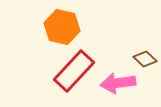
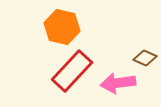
brown diamond: moved 1 px up; rotated 20 degrees counterclockwise
red rectangle: moved 2 px left
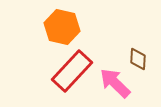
brown diamond: moved 7 px left, 1 px down; rotated 70 degrees clockwise
pink arrow: moved 3 px left; rotated 52 degrees clockwise
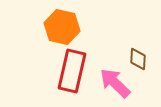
red rectangle: rotated 30 degrees counterclockwise
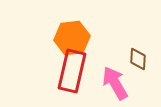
orange hexagon: moved 10 px right, 11 px down; rotated 20 degrees counterclockwise
pink arrow: rotated 16 degrees clockwise
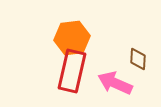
pink arrow: rotated 36 degrees counterclockwise
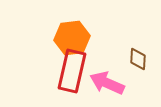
pink arrow: moved 8 px left
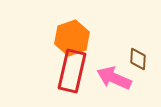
orange hexagon: rotated 12 degrees counterclockwise
pink arrow: moved 7 px right, 5 px up
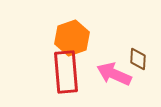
red rectangle: moved 6 px left, 1 px down; rotated 18 degrees counterclockwise
pink arrow: moved 4 px up
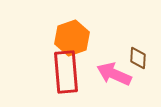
brown diamond: moved 1 px up
